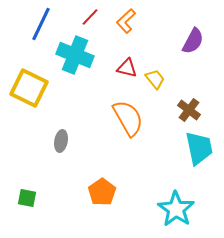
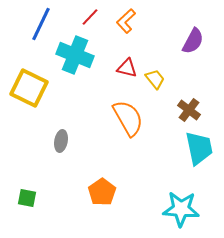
cyan star: moved 5 px right; rotated 30 degrees counterclockwise
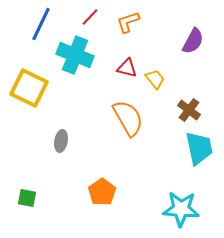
orange L-shape: moved 2 px right, 1 px down; rotated 25 degrees clockwise
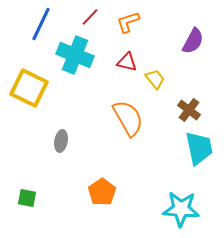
red triangle: moved 6 px up
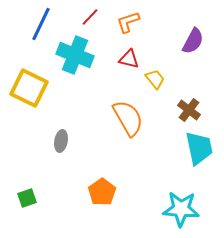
red triangle: moved 2 px right, 3 px up
green square: rotated 30 degrees counterclockwise
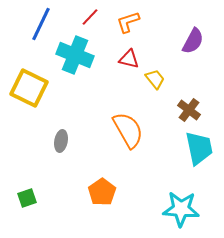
orange semicircle: moved 12 px down
